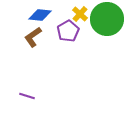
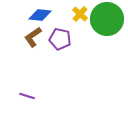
purple pentagon: moved 8 px left, 8 px down; rotated 30 degrees counterclockwise
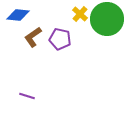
blue diamond: moved 22 px left
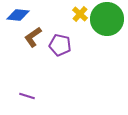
purple pentagon: moved 6 px down
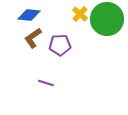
blue diamond: moved 11 px right
brown L-shape: moved 1 px down
purple pentagon: rotated 15 degrees counterclockwise
purple line: moved 19 px right, 13 px up
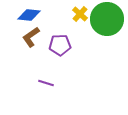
brown L-shape: moved 2 px left, 1 px up
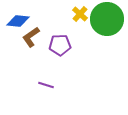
blue diamond: moved 11 px left, 6 px down
purple line: moved 2 px down
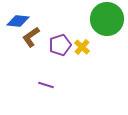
yellow cross: moved 2 px right, 33 px down
purple pentagon: rotated 15 degrees counterclockwise
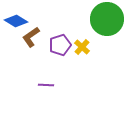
blue diamond: moved 2 px left; rotated 25 degrees clockwise
purple line: rotated 14 degrees counterclockwise
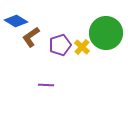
green circle: moved 1 px left, 14 px down
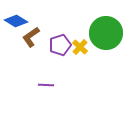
yellow cross: moved 2 px left
